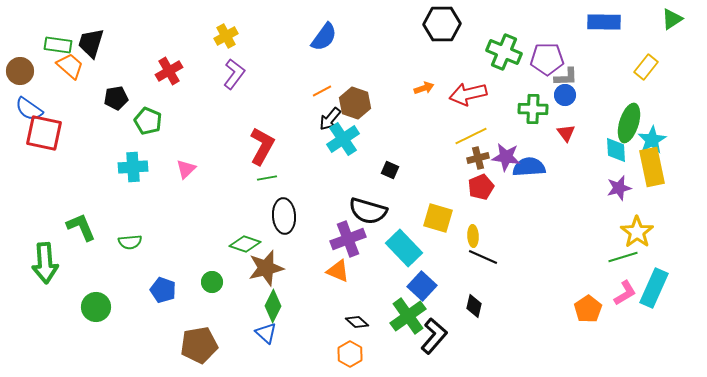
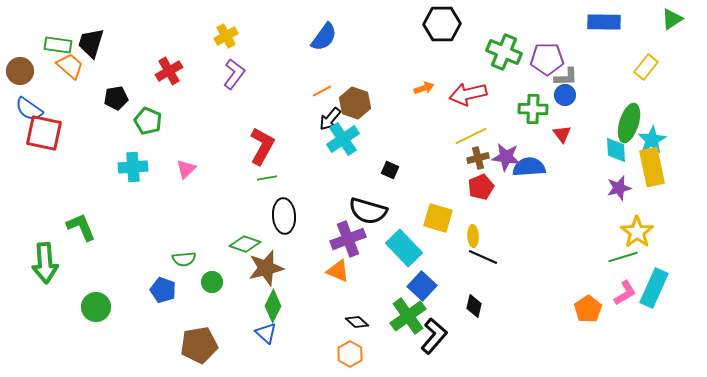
red triangle at (566, 133): moved 4 px left, 1 px down
green semicircle at (130, 242): moved 54 px right, 17 px down
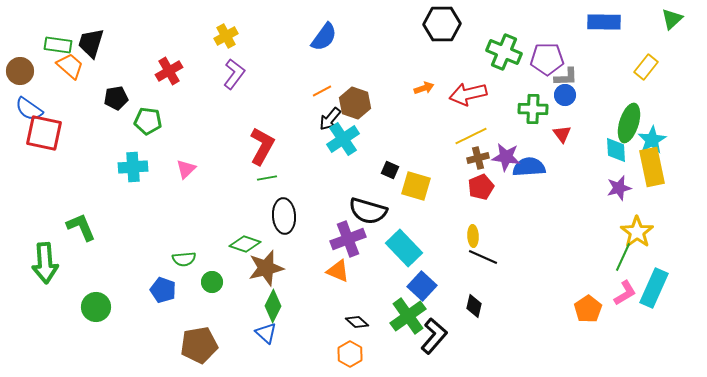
green triangle at (672, 19): rotated 10 degrees counterclockwise
green pentagon at (148, 121): rotated 16 degrees counterclockwise
yellow square at (438, 218): moved 22 px left, 32 px up
green line at (623, 257): rotated 48 degrees counterclockwise
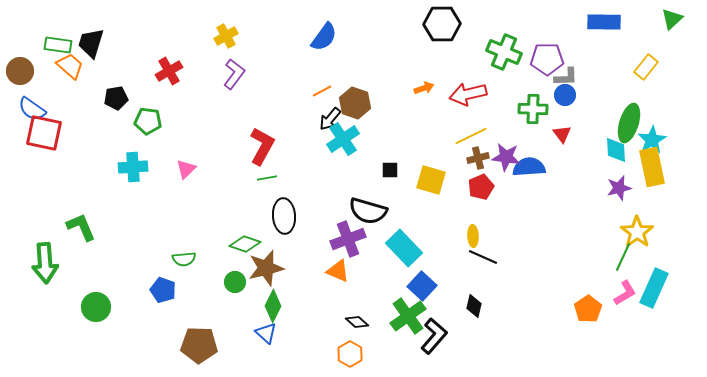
blue semicircle at (29, 109): moved 3 px right
black square at (390, 170): rotated 24 degrees counterclockwise
yellow square at (416, 186): moved 15 px right, 6 px up
green circle at (212, 282): moved 23 px right
brown pentagon at (199, 345): rotated 12 degrees clockwise
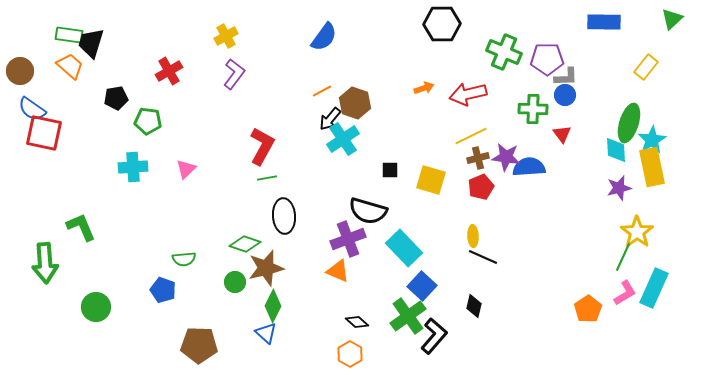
green rectangle at (58, 45): moved 11 px right, 10 px up
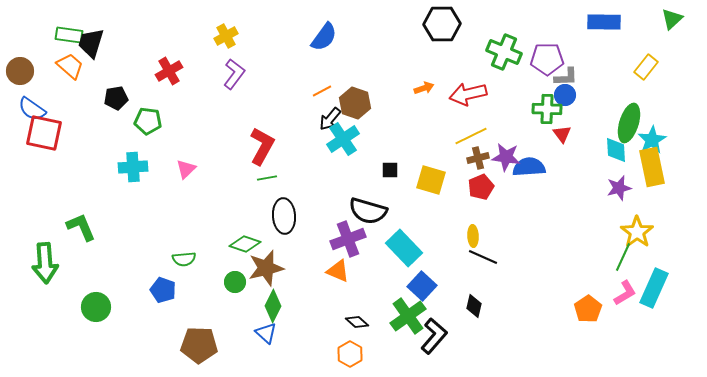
green cross at (533, 109): moved 14 px right
